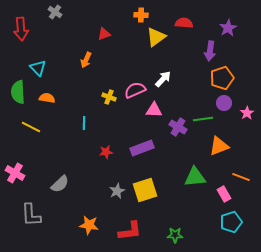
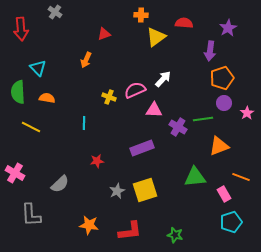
red star: moved 9 px left, 9 px down
green star: rotated 14 degrees clockwise
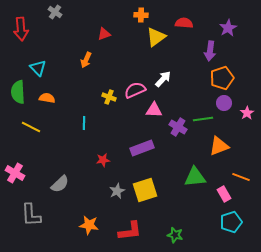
red star: moved 6 px right, 1 px up
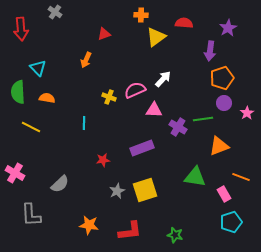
green triangle: rotated 15 degrees clockwise
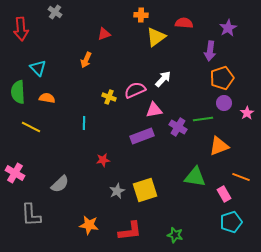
pink triangle: rotated 12 degrees counterclockwise
purple rectangle: moved 12 px up
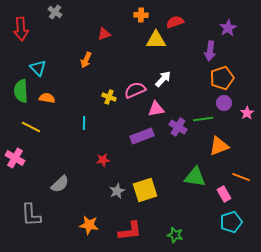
red semicircle: moved 9 px left, 1 px up; rotated 24 degrees counterclockwise
yellow triangle: moved 3 px down; rotated 35 degrees clockwise
green semicircle: moved 3 px right, 1 px up
pink triangle: moved 2 px right, 1 px up
pink cross: moved 15 px up
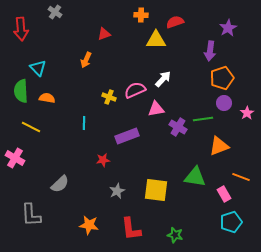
purple rectangle: moved 15 px left
yellow square: moved 11 px right; rotated 25 degrees clockwise
red L-shape: moved 1 px right, 2 px up; rotated 90 degrees clockwise
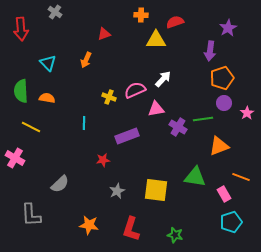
cyan triangle: moved 10 px right, 5 px up
red L-shape: rotated 25 degrees clockwise
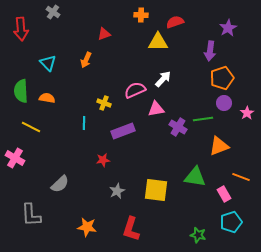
gray cross: moved 2 px left
yellow triangle: moved 2 px right, 2 px down
yellow cross: moved 5 px left, 6 px down
purple rectangle: moved 4 px left, 5 px up
orange star: moved 2 px left, 2 px down
green star: moved 23 px right
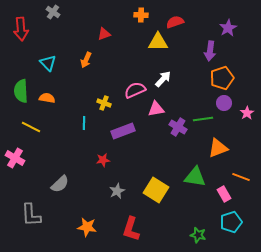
orange triangle: moved 1 px left, 2 px down
yellow square: rotated 25 degrees clockwise
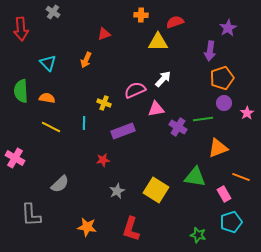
yellow line: moved 20 px right
